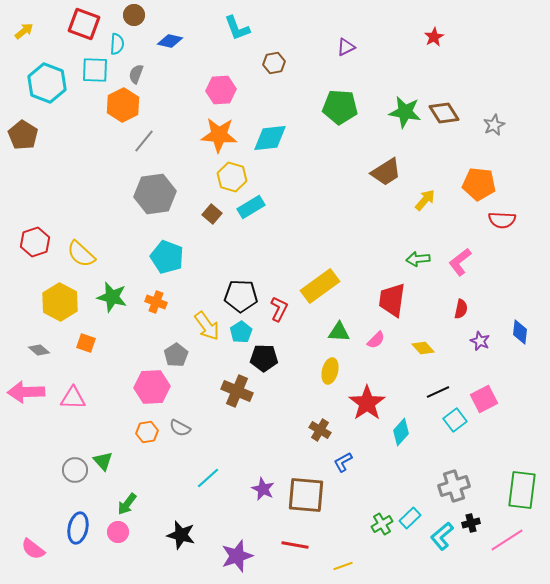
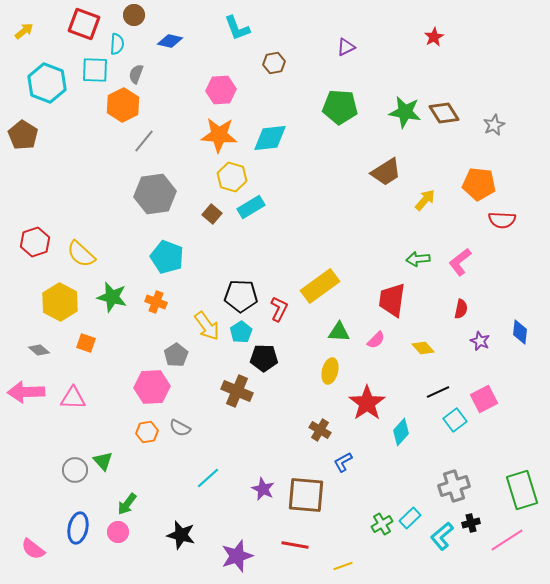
green rectangle at (522, 490): rotated 24 degrees counterclockwise
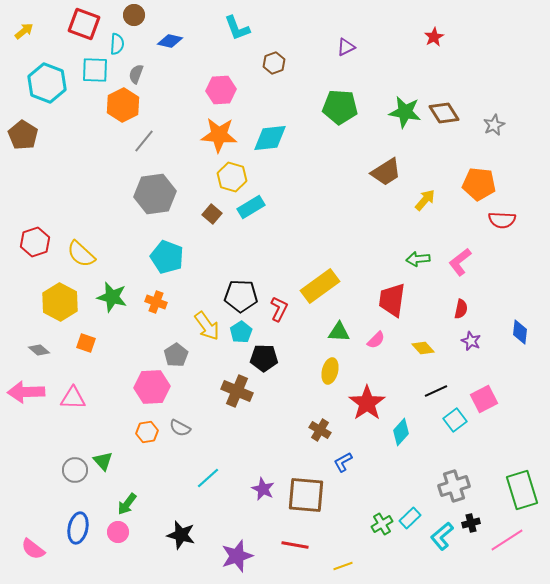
brown hexagon at (274, 63): rotated 10 degrees counterclockwise
purple star at (480, 341): moved 9 px left
black line at (438, 392): moved 2 px left, 1 px up
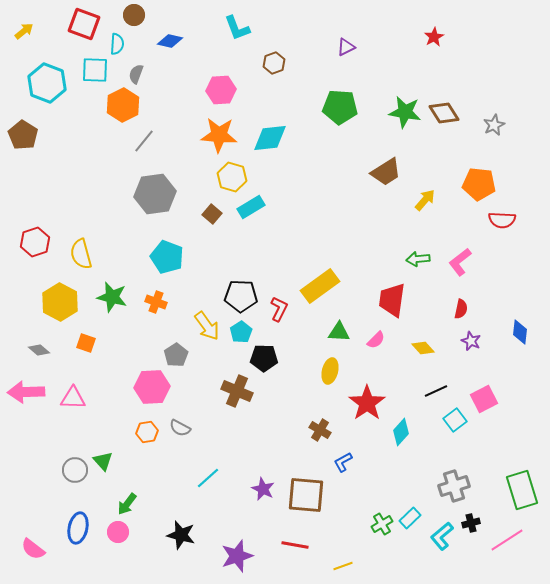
yellow semicircle at (81, 254): rotated 32 degrees clockwise
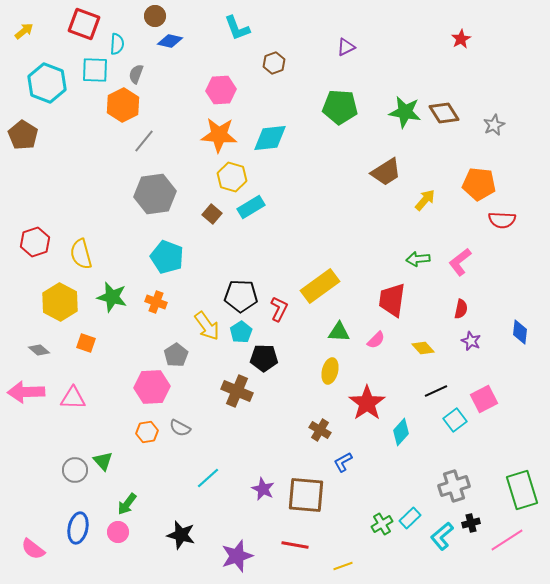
brown circle at (134, 15): moved 21 px right, 1 px down
red star at (434, 37): moved 27 px right, 2 px down
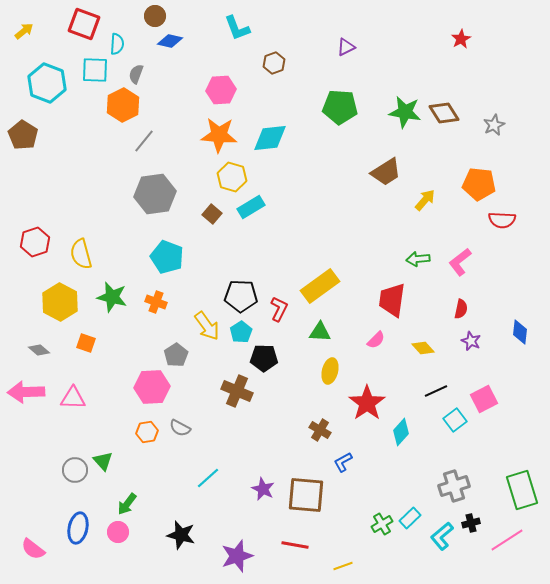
green triangle at (339, 332): moved 19 px left
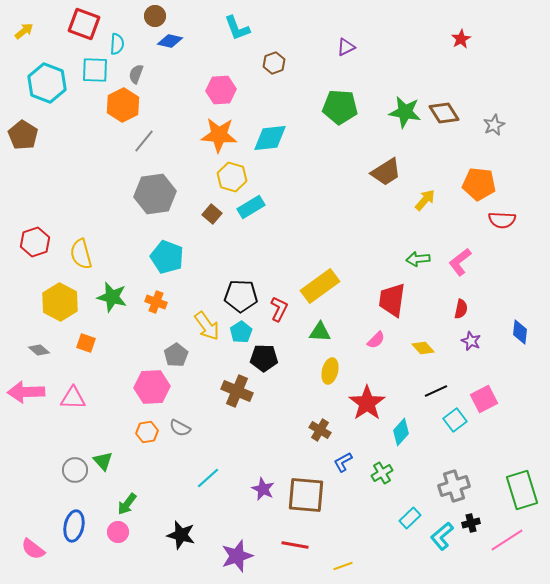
green cross at (382, 524): moved 51 px up
blue ellipse at (78, 528): moved 4 px left, 2 px up
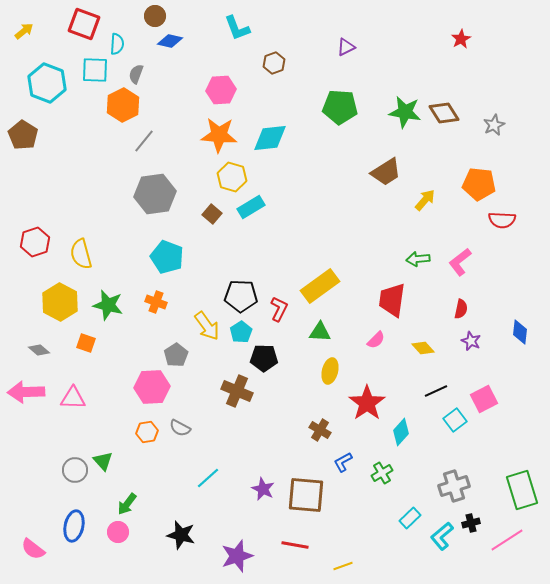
green star at (112, 297): moved 4 px left, 8 px down
